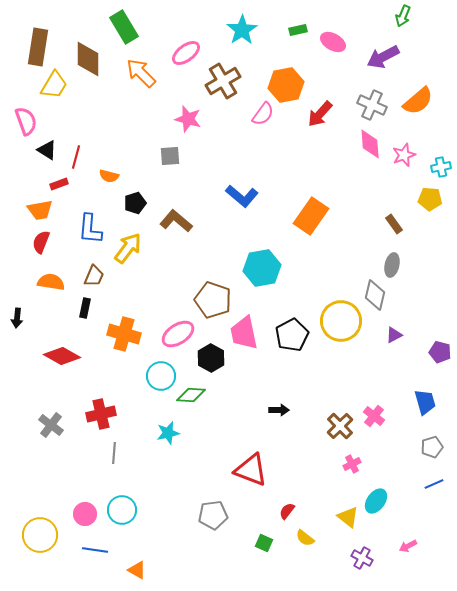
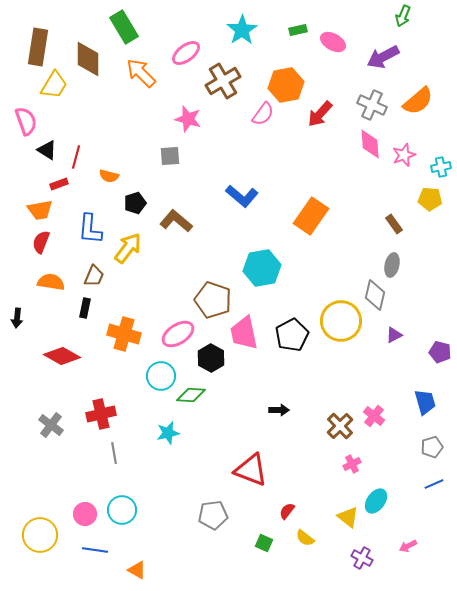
gray line at (114, 453): rotated 15 degrees counterclockwise
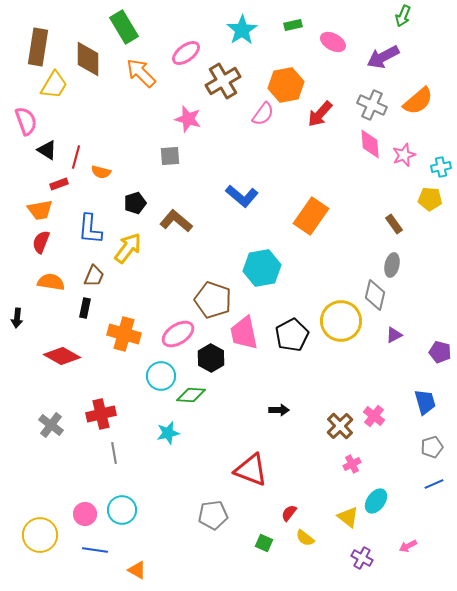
green rectangle at (298, 30): moved 5 px left, 5 px up
orange semicircle at (109, 176): moved 8 px left, 4 px up
red semicircle at (287, 511): moved 2 px right, 2 px down
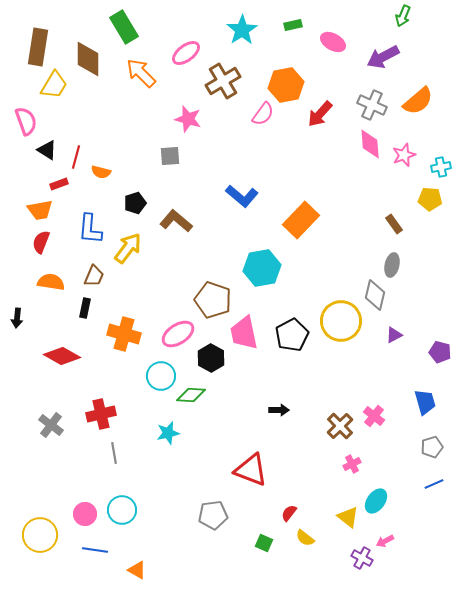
orange rectangle at (311, 216): moved 10 px left, 4 px down; rotated 9 degrees clockwise
pink arrow at (408, 546): moved 23 px left, 5 px up
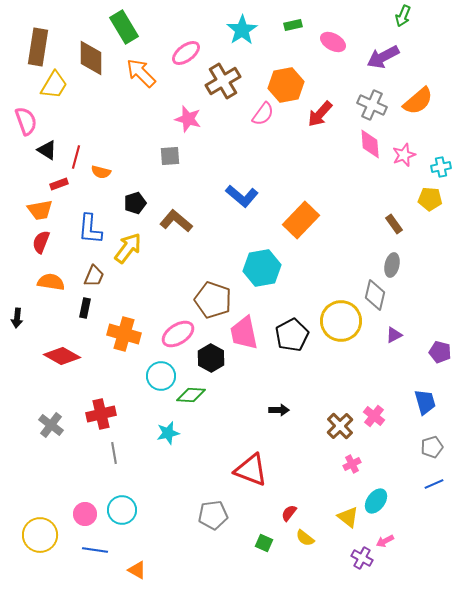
brown diamond at (88, 59): moved 3 px right, 1 px up
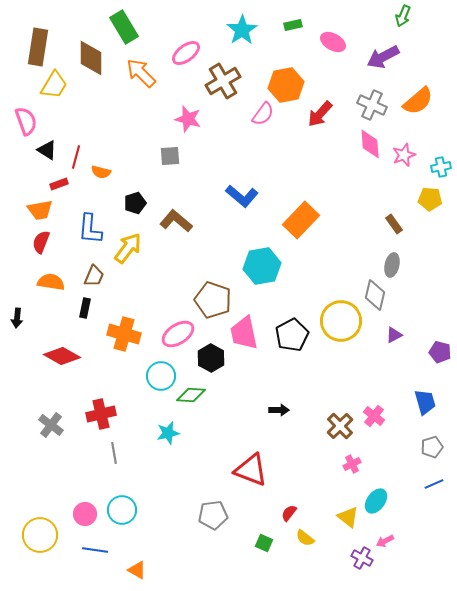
cyan hexagon at (262, 268): moved 2 px up
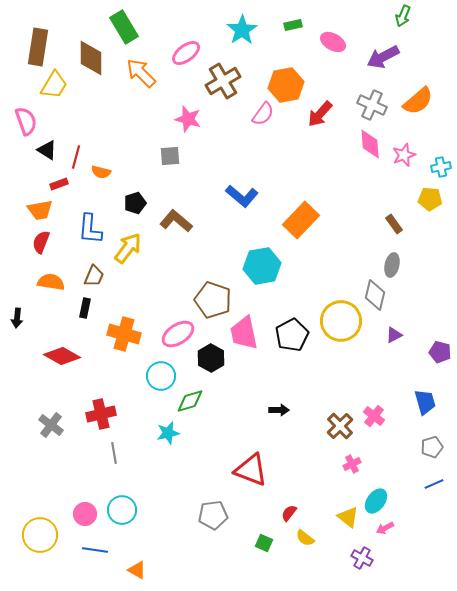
green diamond at (191, 395): moved 1 px left, 6 px down; rotated 20 degrees counterclockwise
pink arrow at (385, 541): moved 13 px up
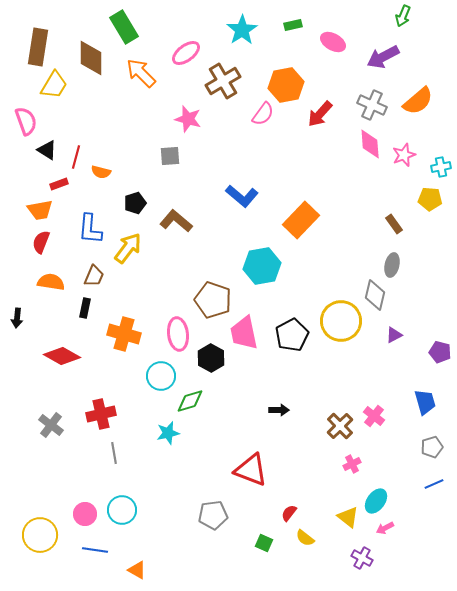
pink ellipse at (178, 334): rotated 64 degrees counterclockwise
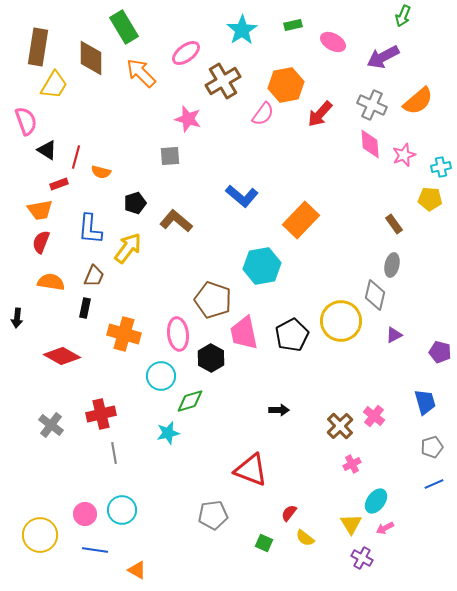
yellow triangle at (348, 517): moved 3 px right, 7 px down; rotated 20 degrees clockwise
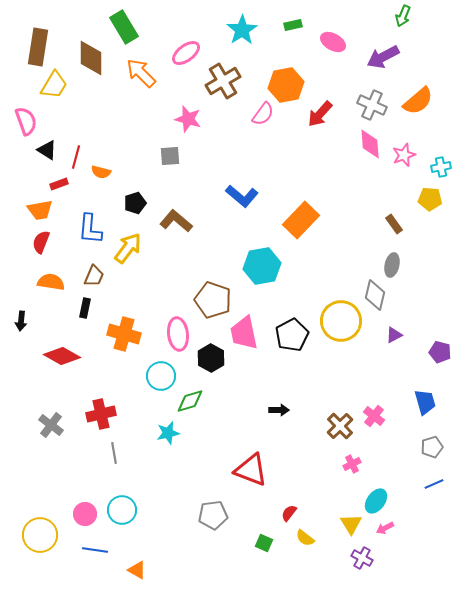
black arrow at (17, 318): moved 4 px right, 3 px down
